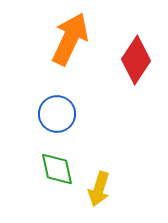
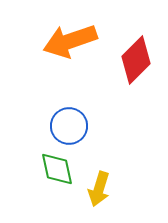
orange arrow: moved 2 px down; rotated 134 degrees counterclockwise
red diamond: rotated 12 degrees clockwise
blue circle: moved 12 px right, 12 px down
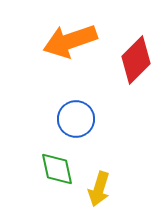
blue circle: moved 7 px right, 7 px up
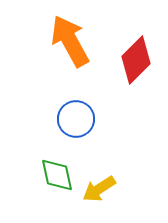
orange arrow: rotated 80 degrees clockwise
green diamond: moved 6 px down
yellow arrow: rotated 40 degrees clockwise
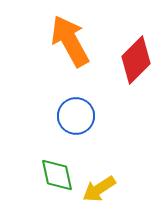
blue circle: moved 3 px up
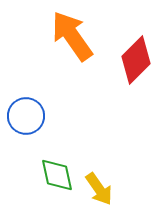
orange arrow: moved 2 px right, 5 px up; rotated 6 degrees counterclockwise
blue circle: moved 50 px left
yellow arrow: rotated 92 degrees counterclockwise
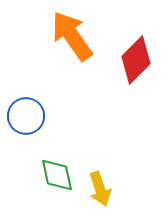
yellow arrow: moved 1 px right; rotated 16 degrees clockwise
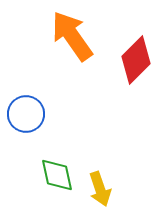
blue circle: moved 2 px up
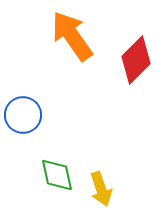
blue circle: moved 3 px left, 1 px down
yellow arrow: moved 1 px right
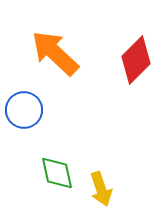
orange arrow: moved 17 px left, 17 px down; rotated 12 degrees counterclockwise
blue circle: moved 1 px right, 5 px up
green diamond: moved 2 px up
